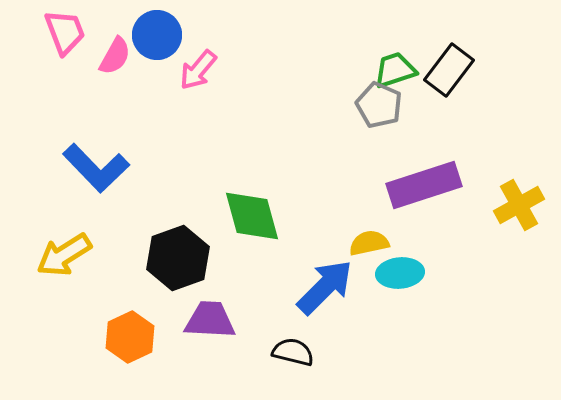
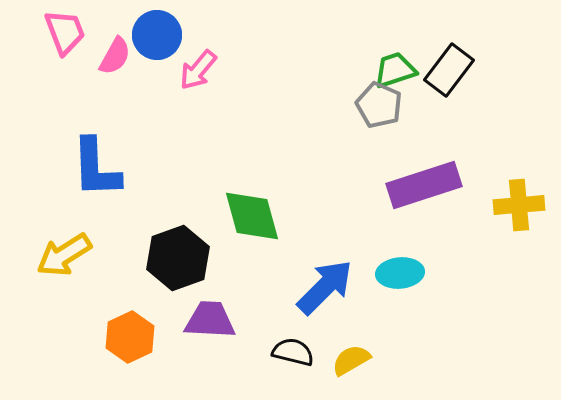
blue L-shape: rotated 42 degrees clockwise
yellow cross: rotated 24 degrees clockwise
yellow semicircle: moved 18 px left, 117 px down; rotated 18 degrees counterclockwise
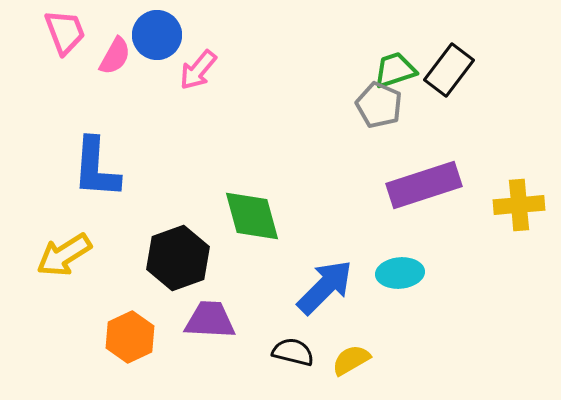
blue L-shape: rotated 6 degrees clockwise
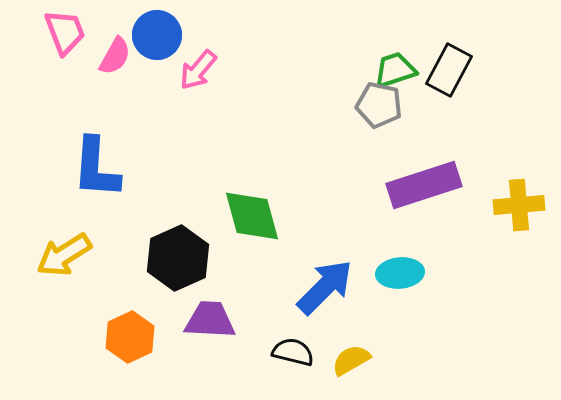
black rectangle: rotated 9 degrees counterclockwise
gray pentagon: rotated 12 degrees counterclockwise
black hexagon: rotated 4 degrees counterclockwise
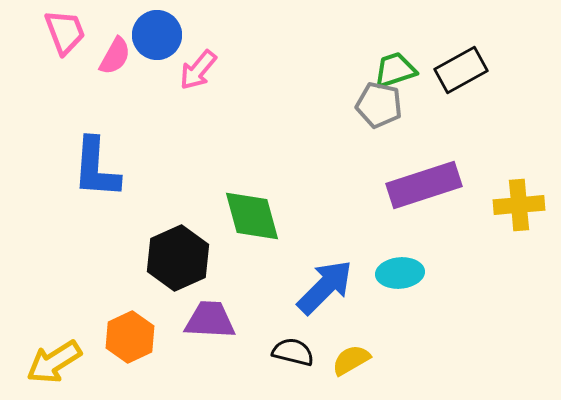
black rectangle: moved 12 px right; rotated 33 degrees clockwise
yellow arrow: moved 10 px left, 107 px down
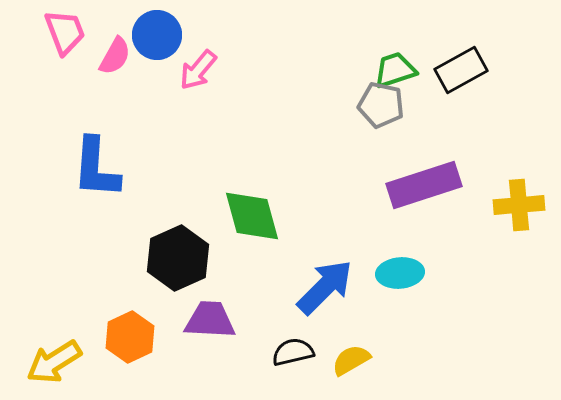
gray pentagon: moved 2 px right
black semicircle: rotated 27 degrees counterclockwise
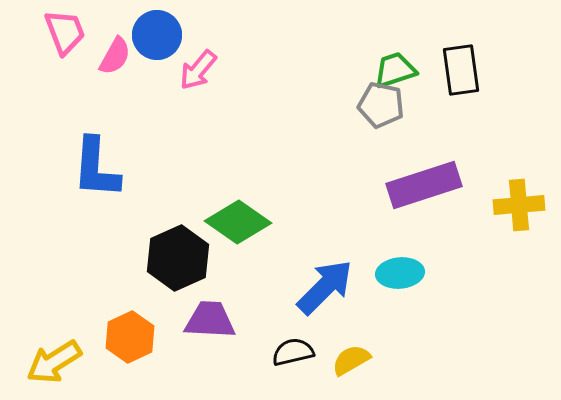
black rectangle: rotated 69 degrees counterclockwise
green diamond: moved 14 px left, 6 px down; rotated 40 degrees counterclockwise
